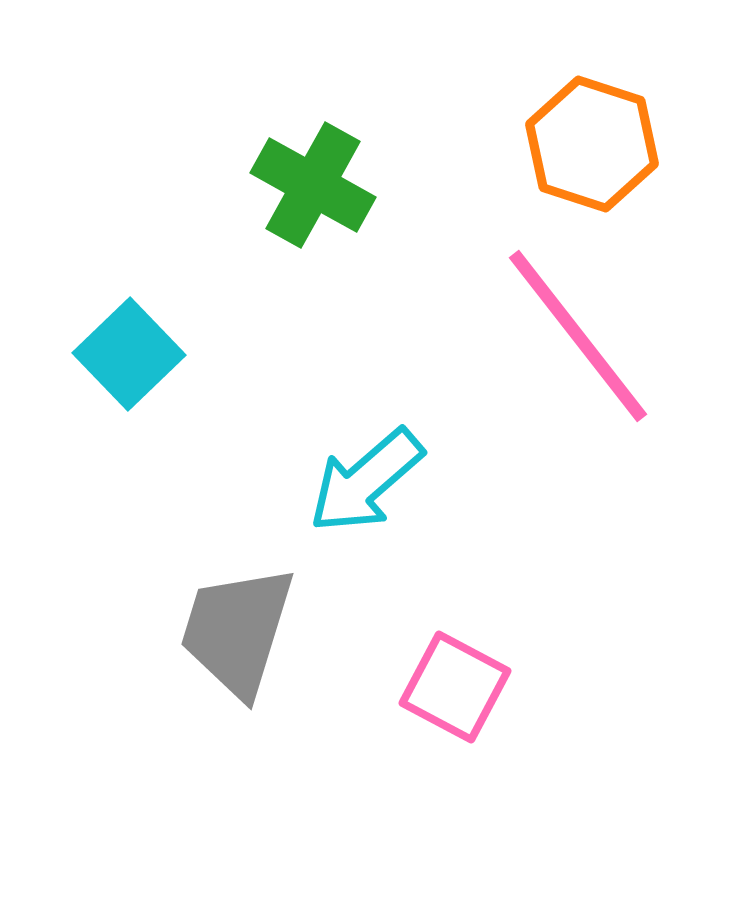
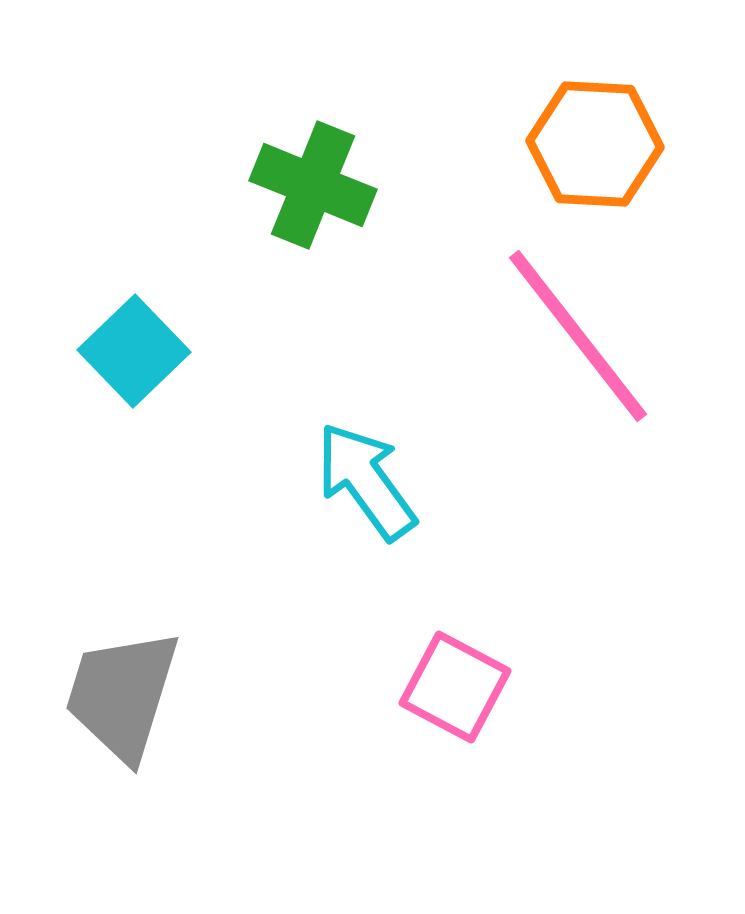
orange hexagon: moved 3 px right; rotated 15 degrees counterclockwise
green cross: rotated 7 degrees counterclockwise
cyan square: moved 5 px right, 3 px up
cyan arrow: rotated 95 degrees clockwise
gray trapezoid: moved 115 px left, 64 px down
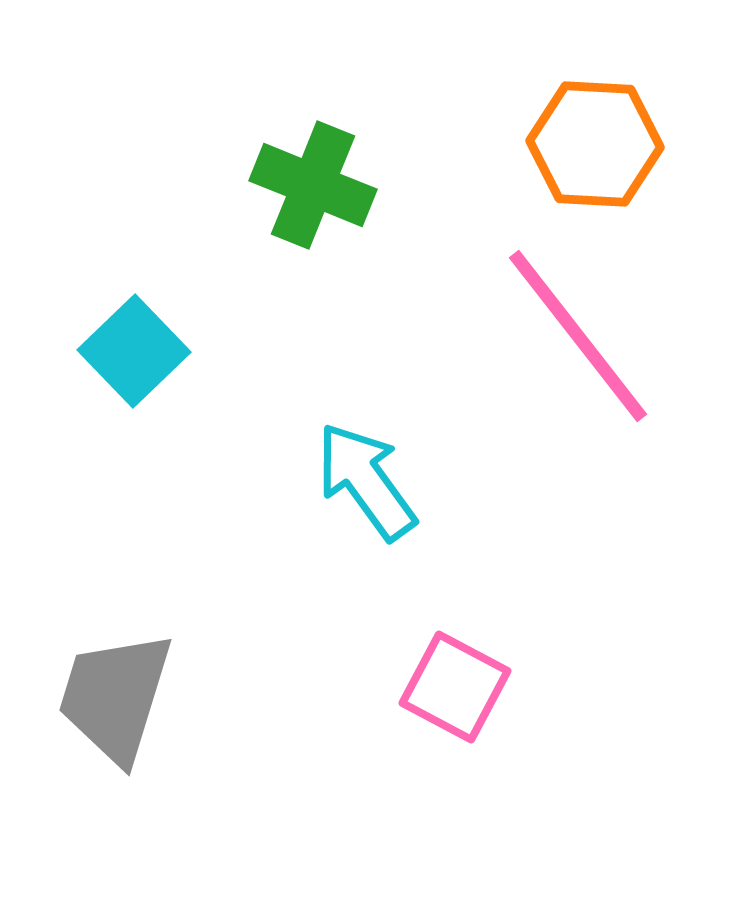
gray trapezoid: moved 7 px left, 2 px down
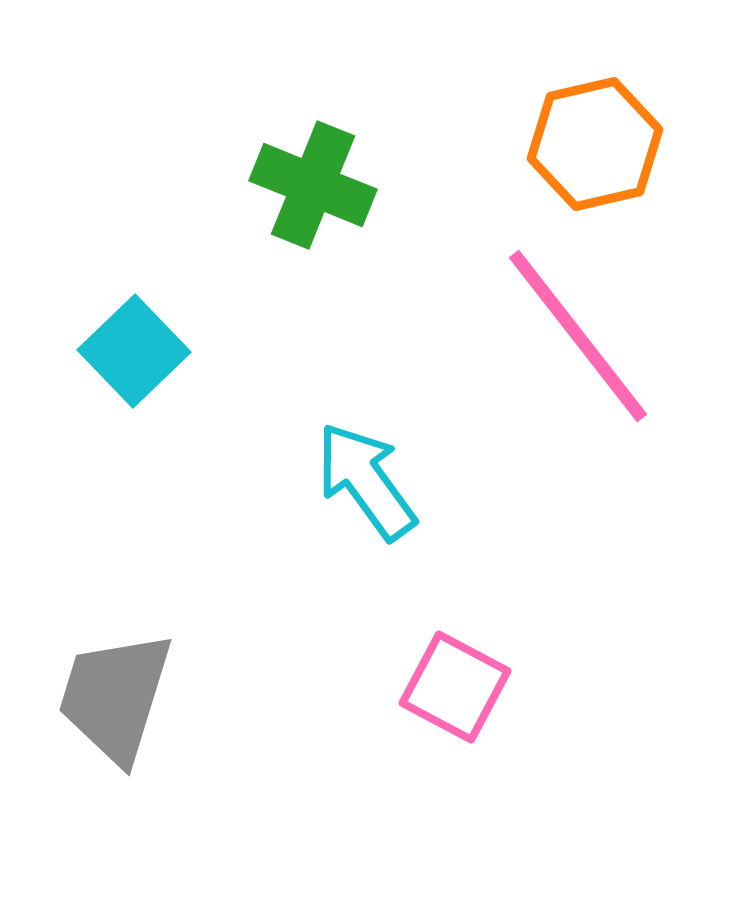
orange hexagon: rotated 16 degrees counterclockwise
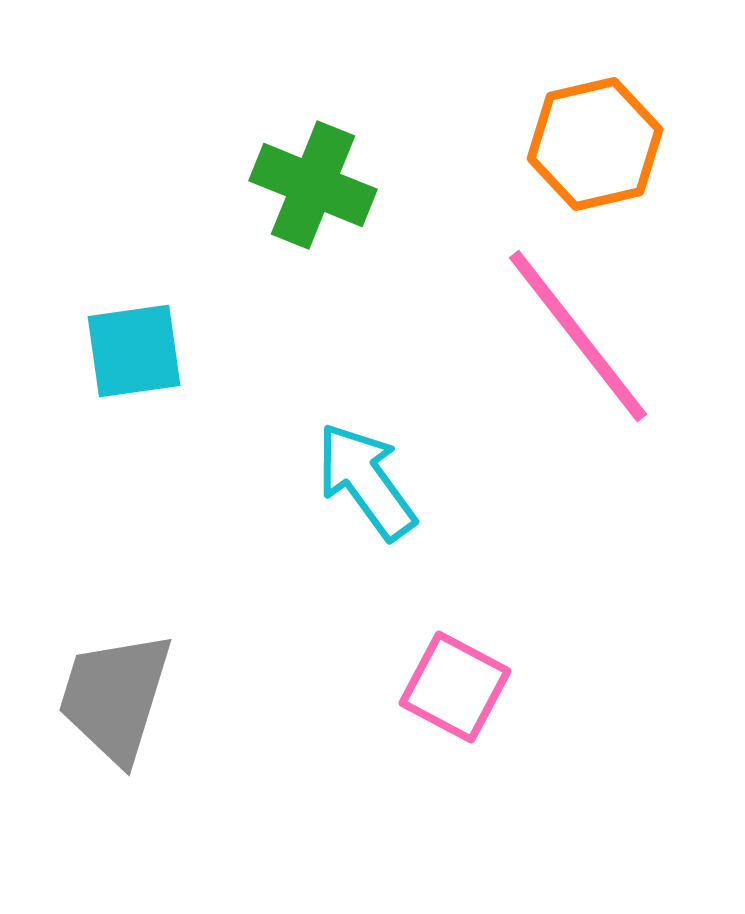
cyan square: rotated 36 degrees clockwise
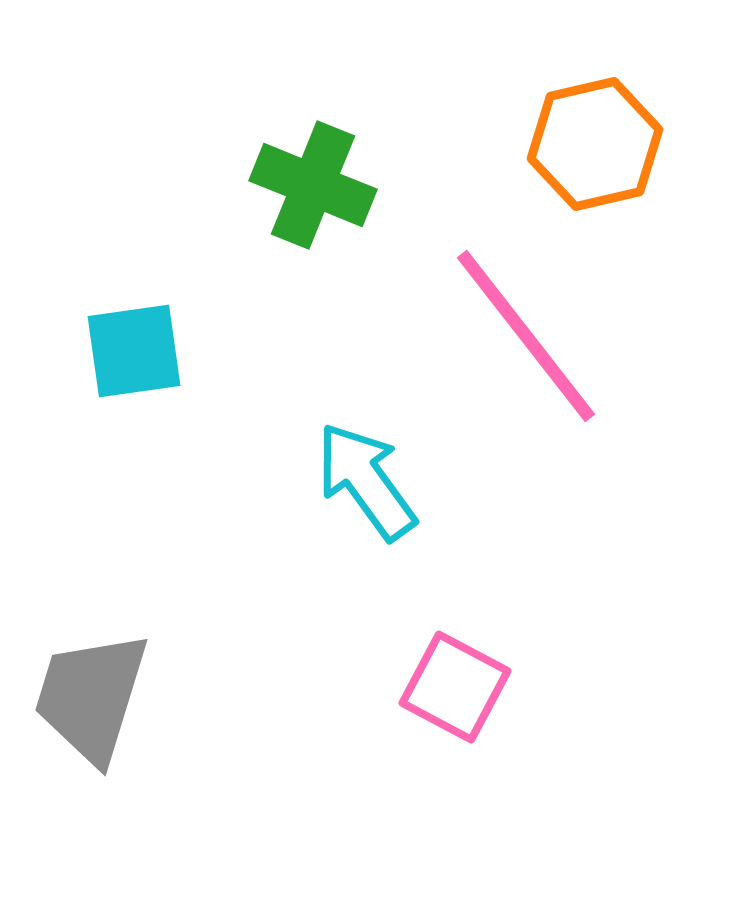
pink line: moved 52 px left
gray trapezoid: moved 24 px left
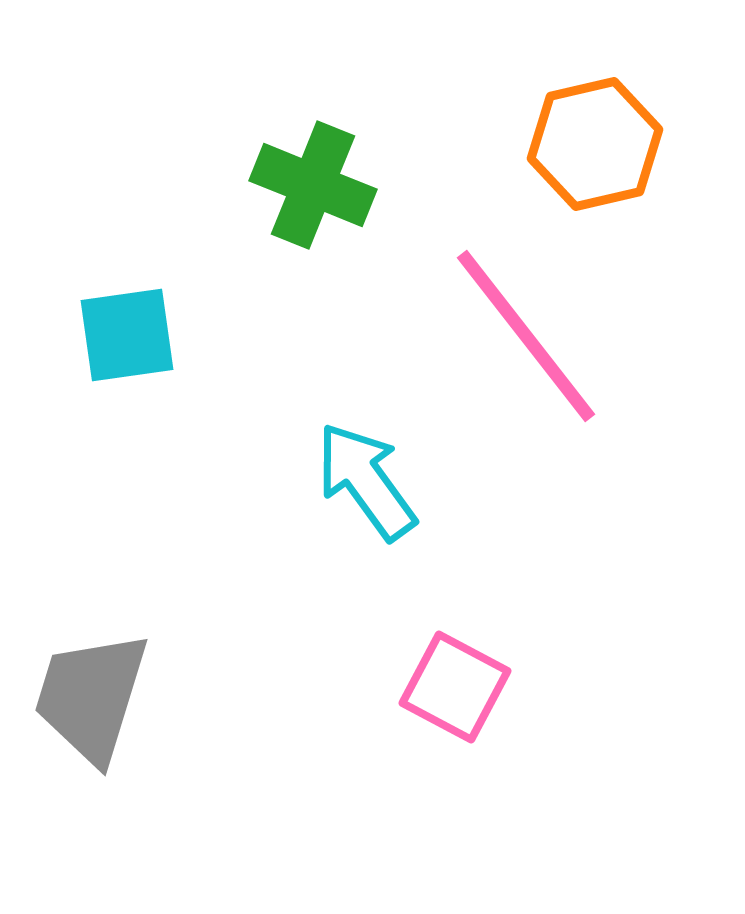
cyan square: moved 7 px left, 16 px up
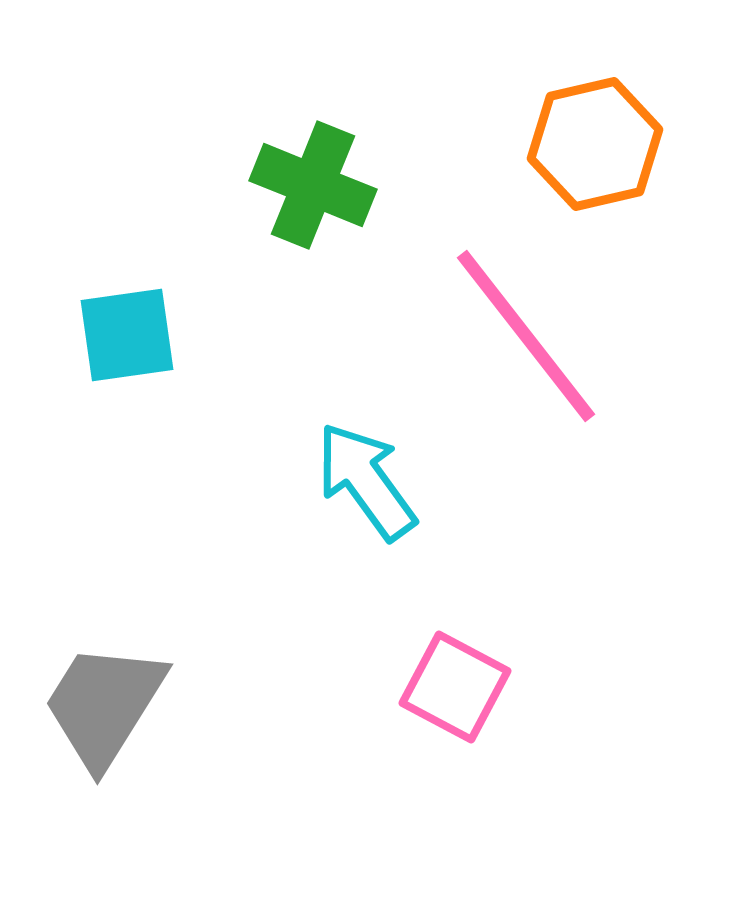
gray trapezoid: moved 13 px right, 8 px down; rotated 15 degrees clockwise
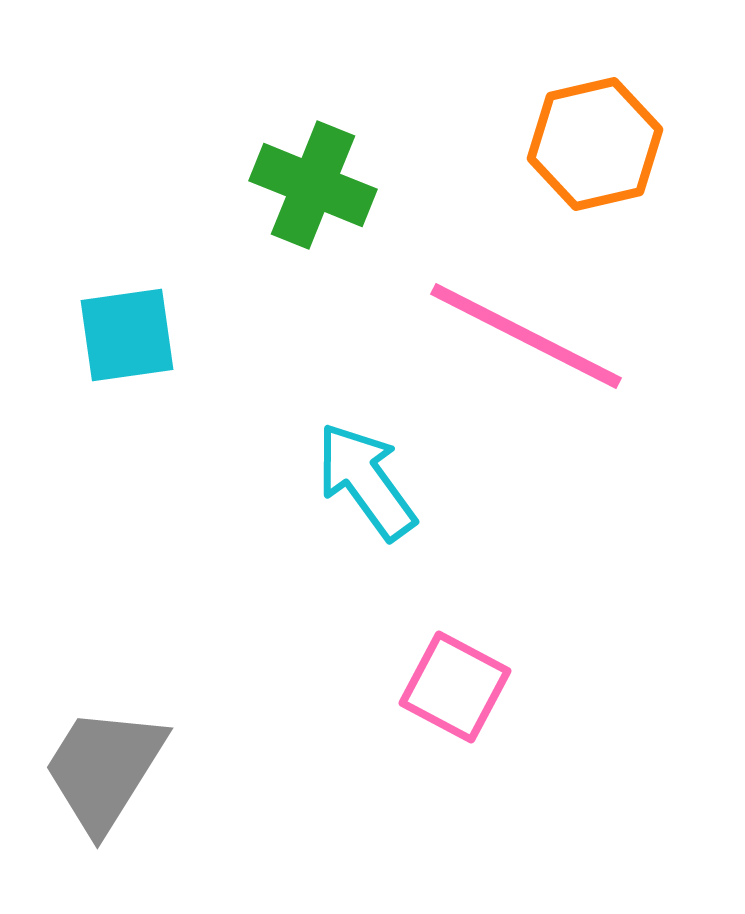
pink line: rotated 25 degrees counterclockwise
gray trapezoid: moved 64 px down
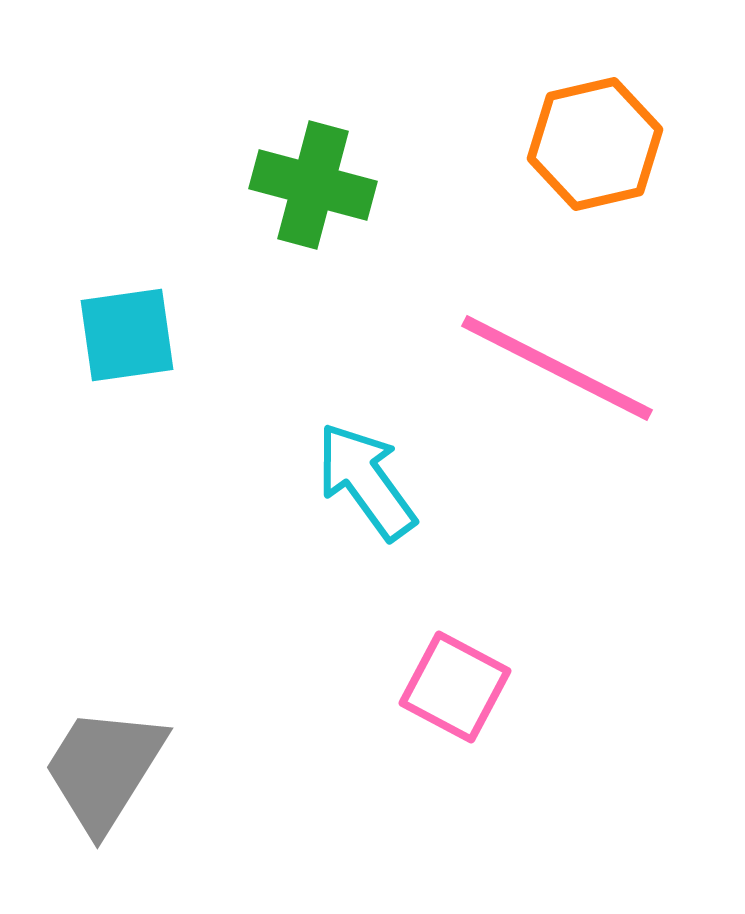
green cross: rotated 7 degrees counterclockwise
pink line: moved 31 px right, 32 px down
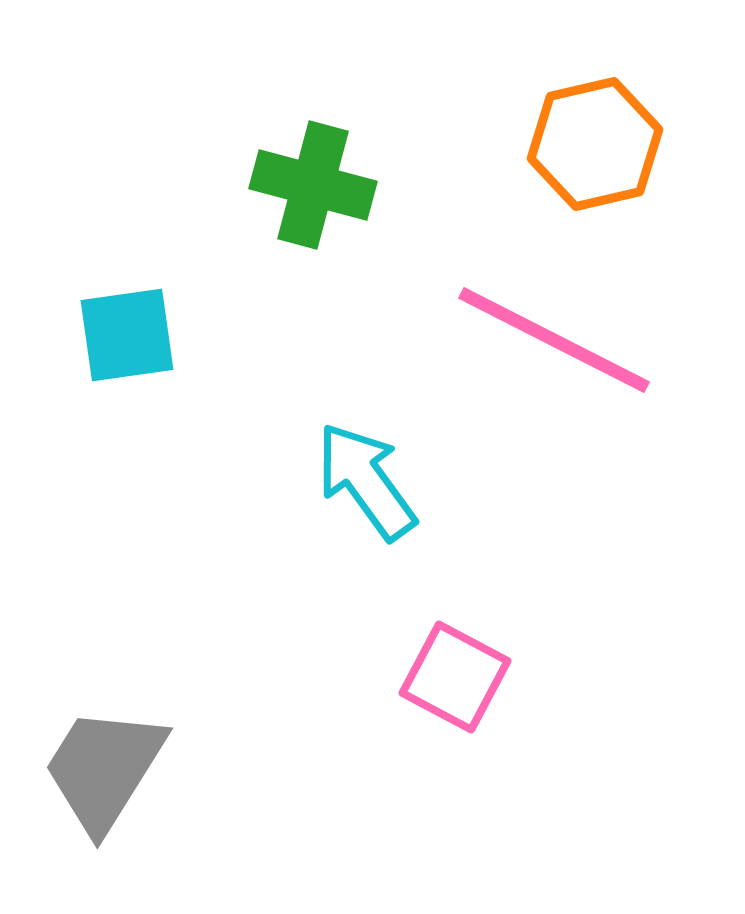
pink line: moved 3 px left, 28 px up
pink square: moved 10 px up
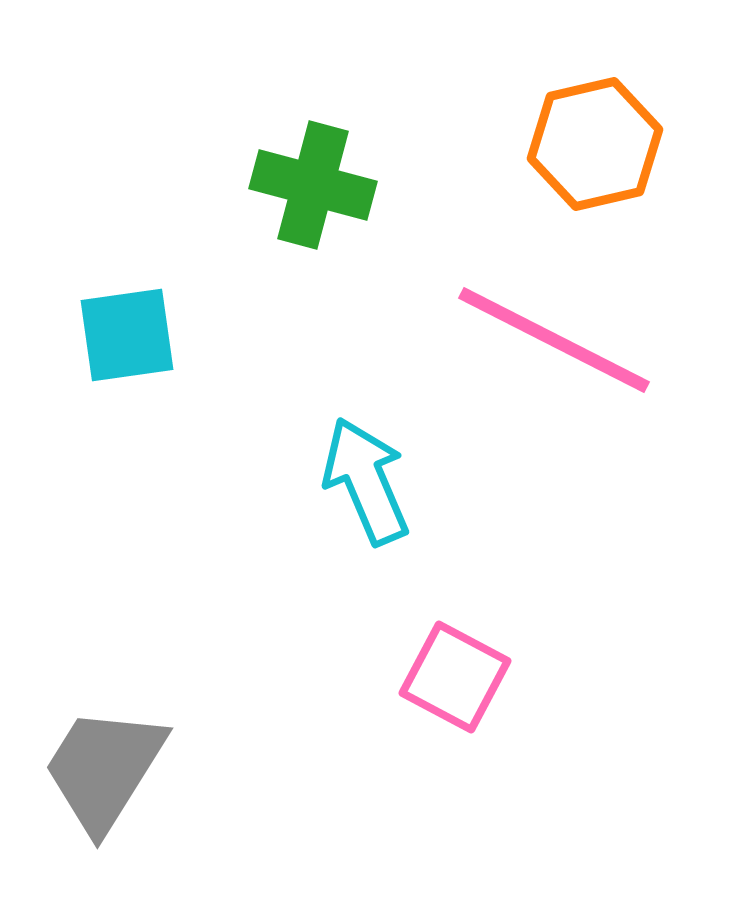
cyan arrow: rotated 13 degrees clockwise
